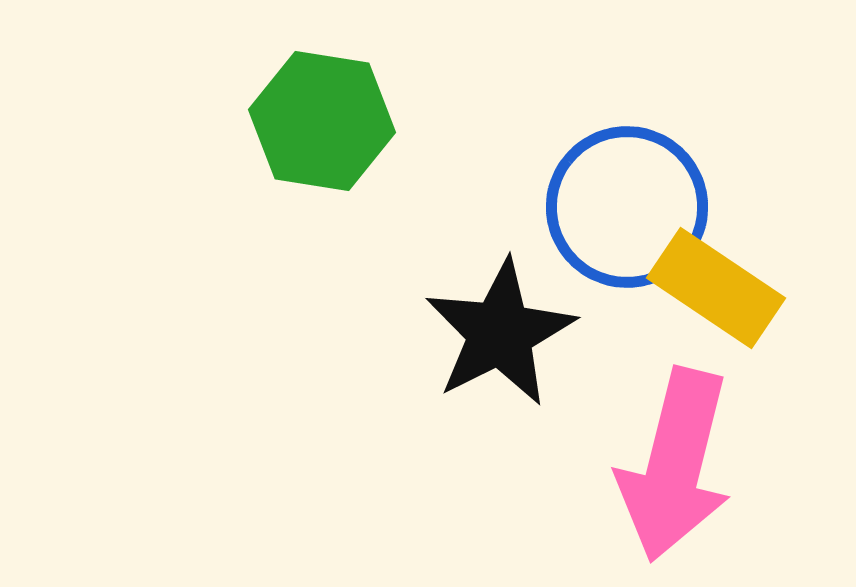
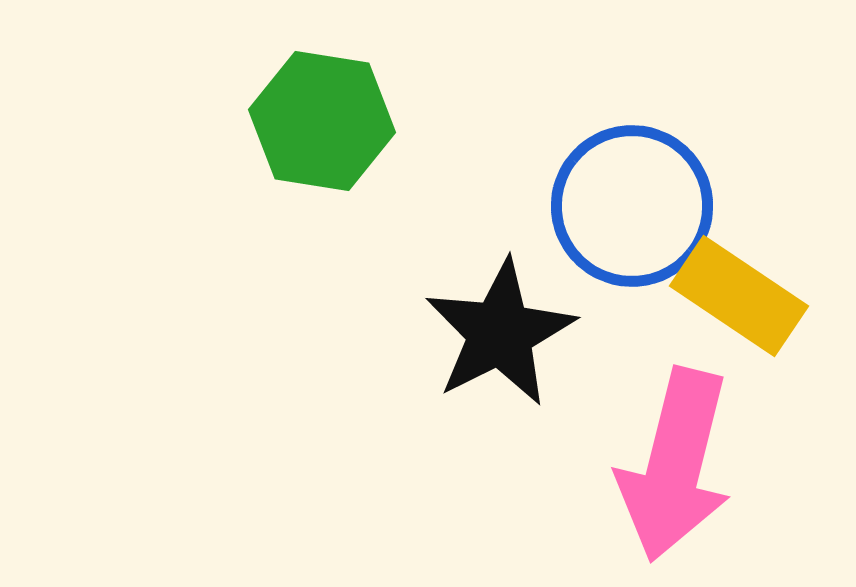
blue circle: moved 5 px right, 1 px up
yellow rectangle: moved 23 px right, 8 px down
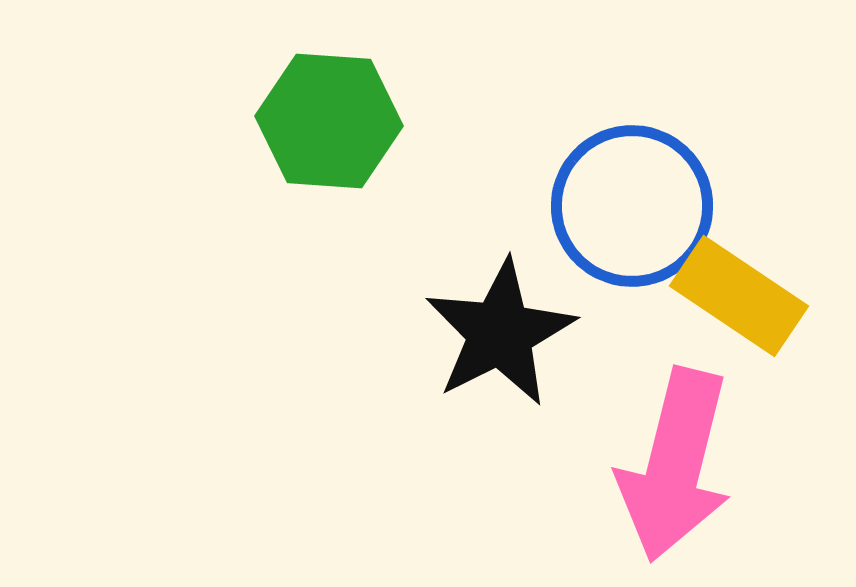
green hexagon: moved 7 px right; rotated 5 degrees counterclockwise
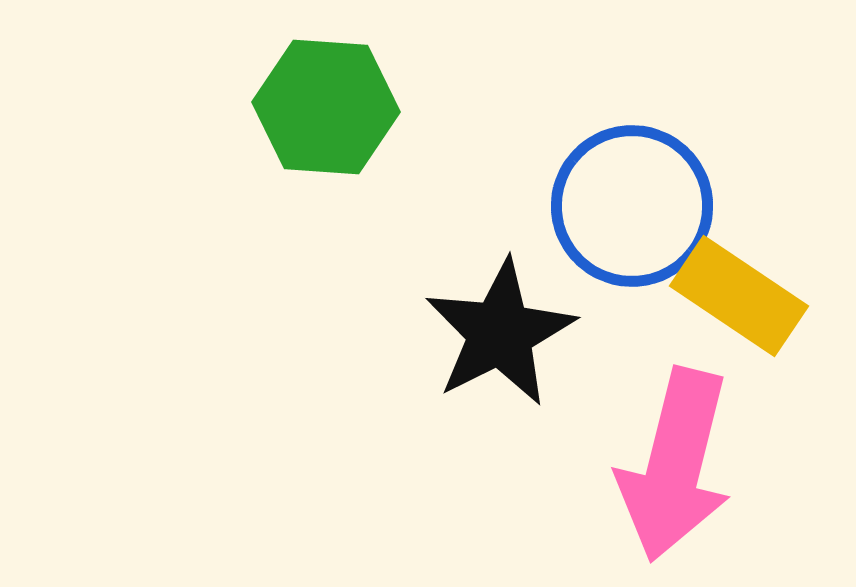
green hexagon: moved 3 px left, 14 px up
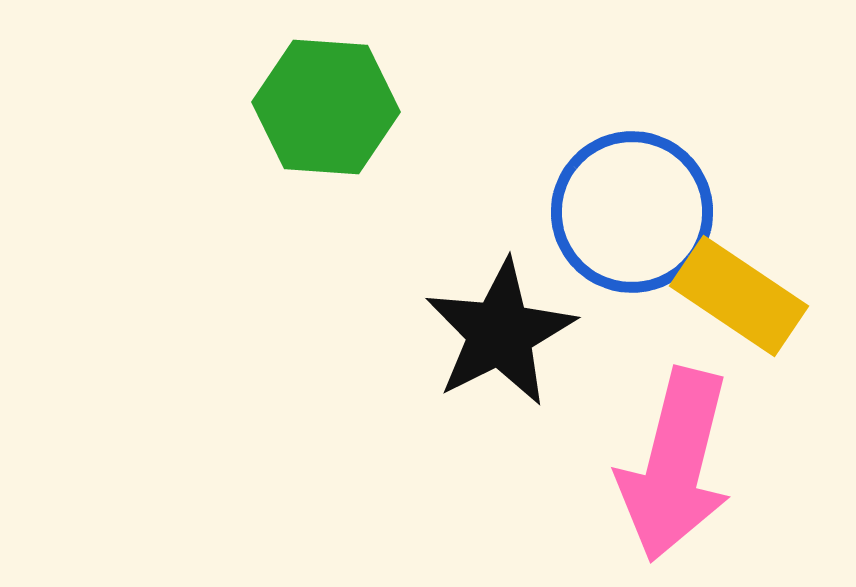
blue circle: moved 6 px down
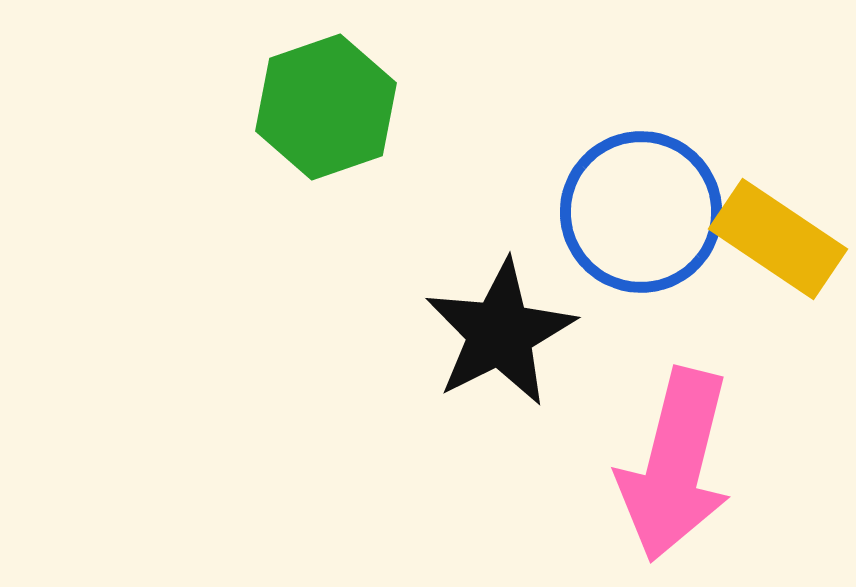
green hexagon: rotated 23 degrees counterclockwise
blue circle: moved 9 px right
yellow rectangle: moved 39 px right, 57 px up
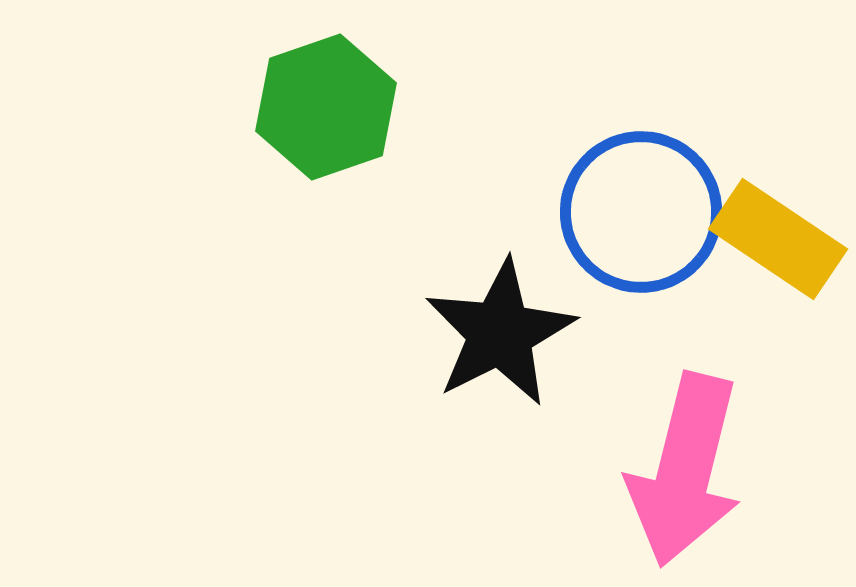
pink arrow: moved 10 px right, 5 px down
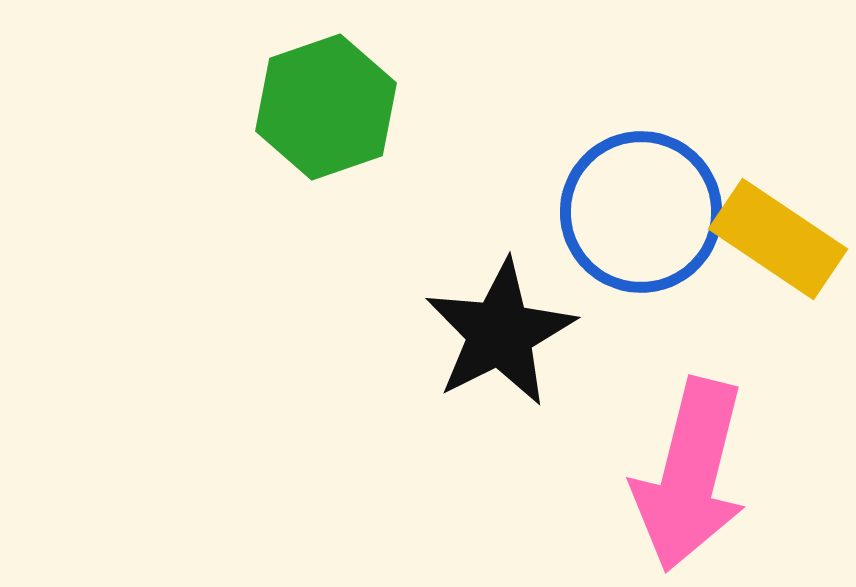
pink arrow: moved 5 px right, 5 px down
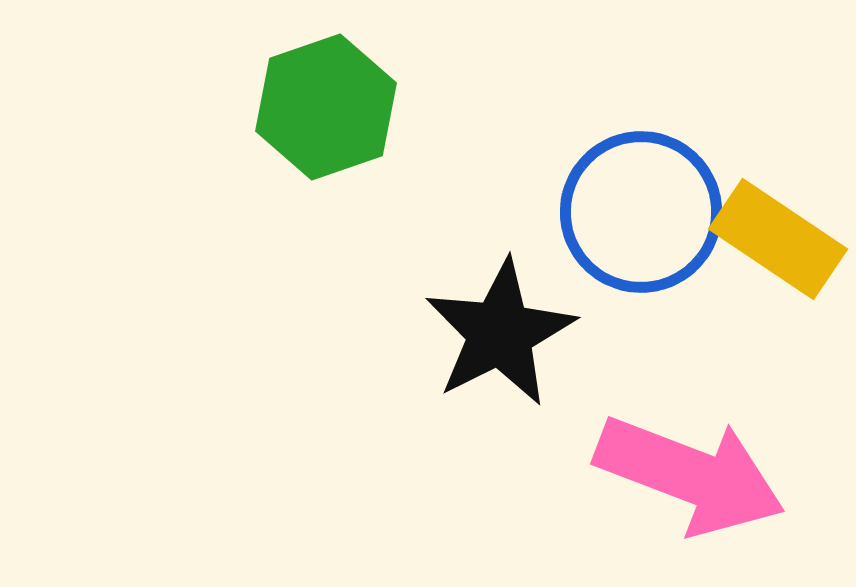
pink arrow: rotated 83 degrees counterclockwise
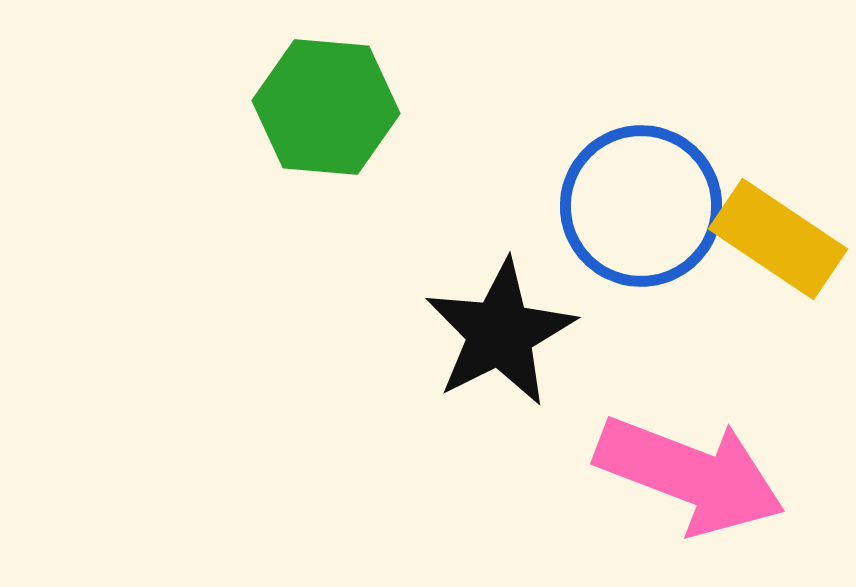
green hexagon: rotated 24 degrees clockwise
blue circle: moved 6 px up
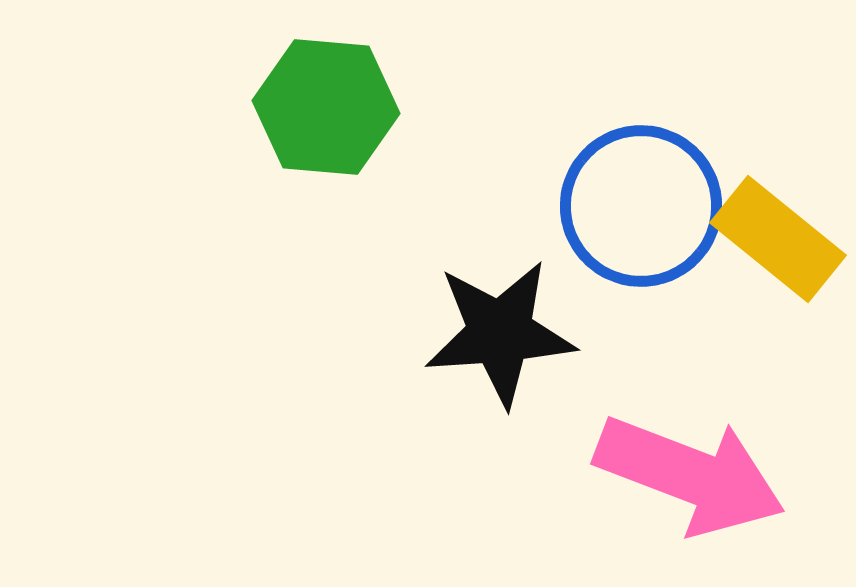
yellow rectangle: rotated 5 degrees clockwise
black star: rotated 23 degrees clockwise
